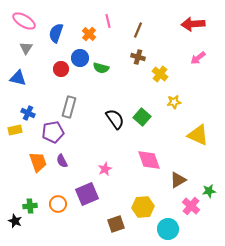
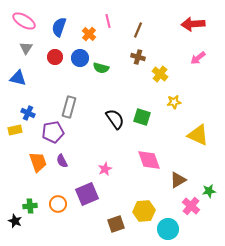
blue semicircle: moved 3 px right, 6 px up
red circle: moved 6 px left, 12 px up
green square: rotated 24 degrees counterclockwise
yellow hexagon: moved 1 px right, 4 px down
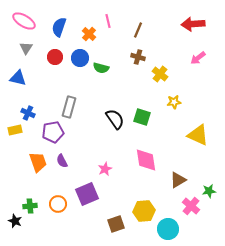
pink diamond: moved 3 px left; rotated 10 degrees clockwise
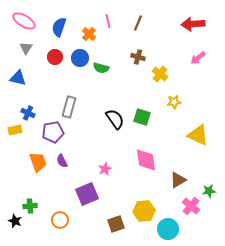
brown line: moved 7 px up
orange circle: moved 2 px right, 16 px down
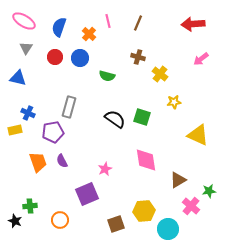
pink arrow: moved 3 px right, 1 px down
green semicircle: moved 6 px right, 8 px down
black semicircle: rotated 20 degrees counterclockwise
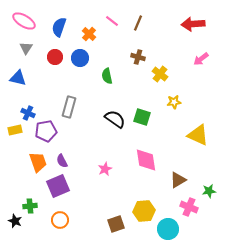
pink line: moved 4 px right; rotated 40 degrees counterclockwise
green semicircle: rotated 63 degrees clockwise
purple pentagon: moved 7 px left, 1 px up
purple square: moved 29 px left, 8 px up
pink cross: moved 2 px left, 1 px down; rotated 18 degrees counterclockwise
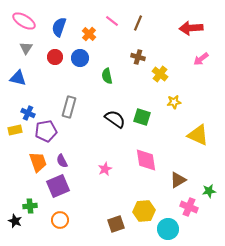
red arrow: moved 2 px left, 4 px down
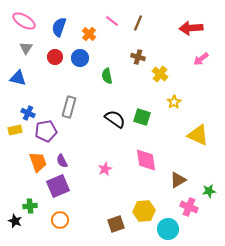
yellow star: rotated 24 degrees counterclockwise
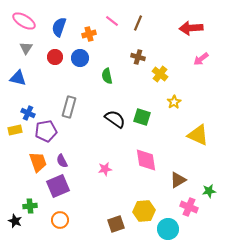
orange cross: rotated 32 degrees clockwise
pink star: rotated 16 degrees clockwise
